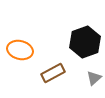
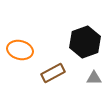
gray triangle: rotated 42 degrees clockwise
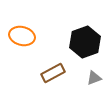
orange ellipse: moved 2 px right, 14 px up
gray triangle: rotated 21 degrees counterclockwise
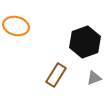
orange ellipse: moved 6 px left, 10 px up
brown rectangle: moved 3 px right, 2 px down; rotated 30 degrees counterclockwise
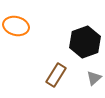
gray triangle: rotated 21 degrees counterclockwise
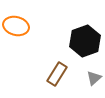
black hexagon: moved 1 px up
brown rectangle: moved 1 px right, 1 px up
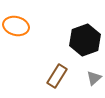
black hexagon: moved 1 px up
brown rectangle: moved 2 px down
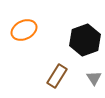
orange ellipse: moved 8 px right, 4 px down; rotated 40 degrees counterclockwise
gray triangle: rotated 21 degrees counterclockwise
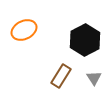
black hexagon: rotated 8 degrees counterclockwise
brown rectangle: moved 4 px right
